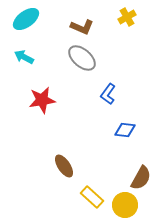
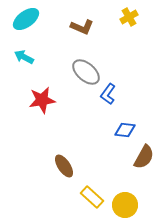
yellow cross: moved 2 px right
gray ellipse: moved 4 px right, 14 px down
brown semicircle: moved 3 px right, 21 px up
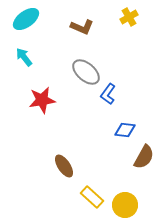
cyan arrow: rotated 24 degrees clockwise
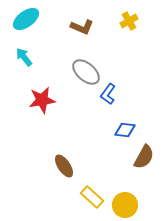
yellow cross: moved 4 px down
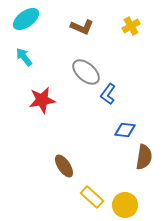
yellow cross: moved 2 px right, 5 px down
brown semicircle: rotated 20 degrees counterclockwise
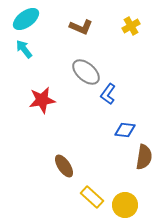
brown L-shape: moved 1 px left
cyan arrow: moved 8 px up
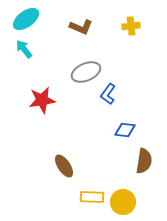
yellow cross: rotated 24 degrees clockwise
gray ellipse: rotated 64 degrees counterclockwise
brown semicircle: moved 4 px down
yellow rectangle: rotated 40 degrees counterclockwise
yellow circle: moved 2 px left, 3 px up
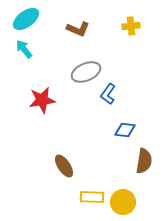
brown L-shape: moved 3 px left, 2 px down
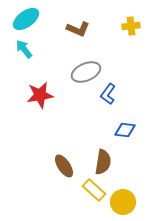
red star: moved 2 px left, 5 px up
brown semicircle: moved 41 px left, 1 px down
yellow rectangle: moved 2 px right, 7 px up; rotated 40 degrees clockwise
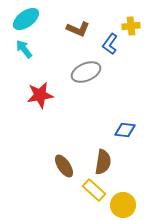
blue L-shape: moved 2 px right, 50 px up
yellow circle: moved 3 px down
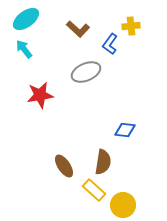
brown L-shape: rotated 20 degrees clockwise
